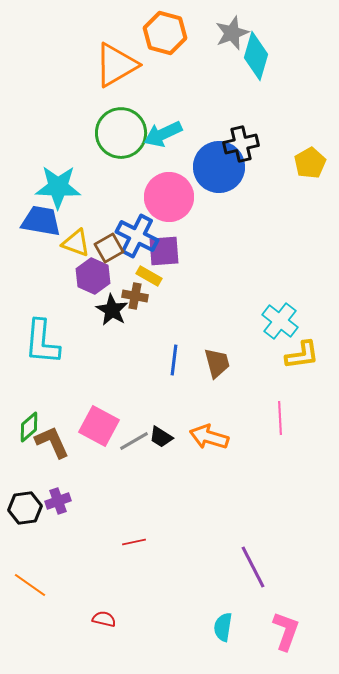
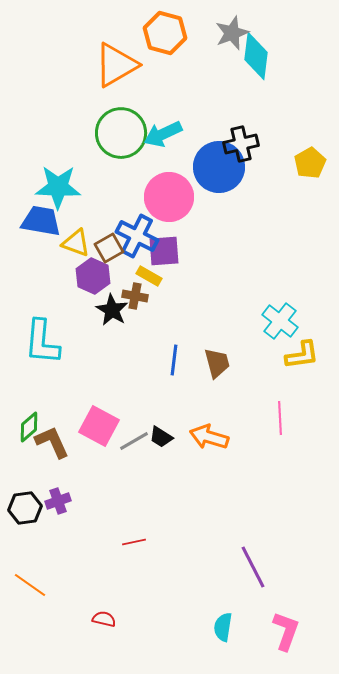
cyan diamond: rotated 9 degrees counterclockwise
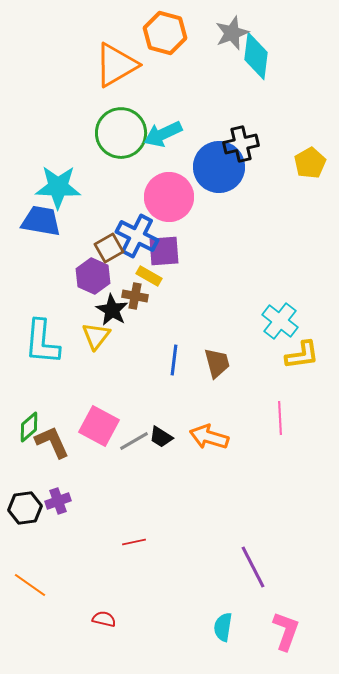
yellow triangle: moved 20 px right, 93 px down; rotated 48 degrees clockwise
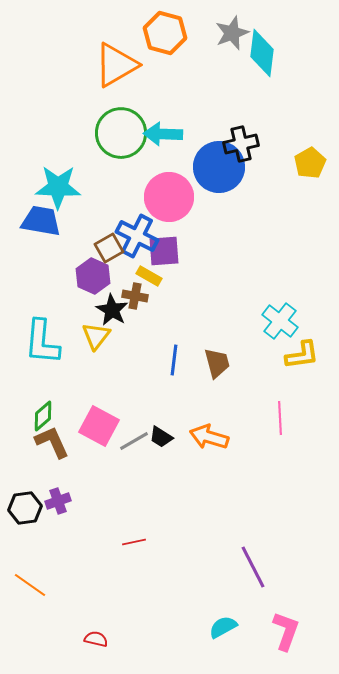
cyan diamond: moved 6 px right, 3 px up
cyan arrow: rotated 27 degrees clockwise
green diamond: moved 14 px right, 11 px up
red semicircle: moved 8 px left, 20 px down
cyan semicircle: rotated 52 degrees clockwise
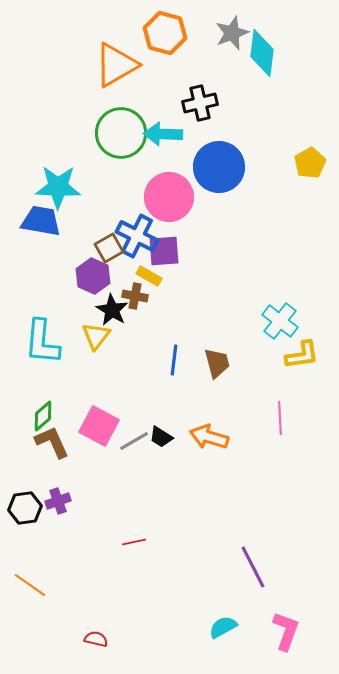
black cross: moved 41 px left, 41 px up
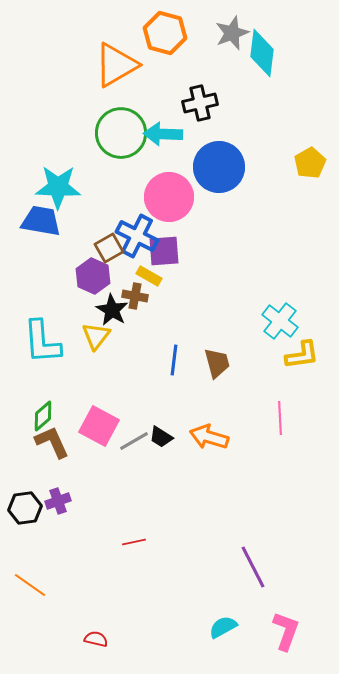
cyan L-shape: rotated 9 degrees counterclockwise
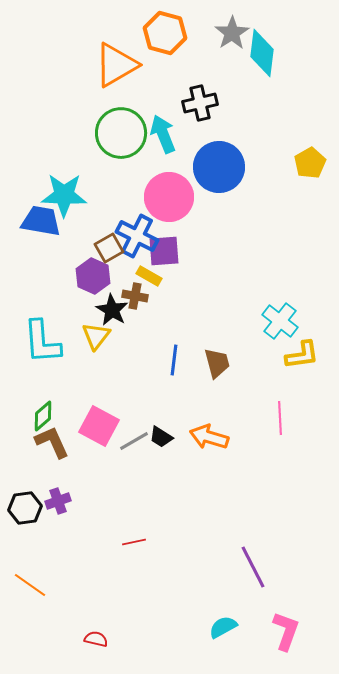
gray star: rotated 12 degrees counterclockwise
cyan arrow: rotated 66 degrees clockwise
cyan star: moved 6 px right, 8 px down
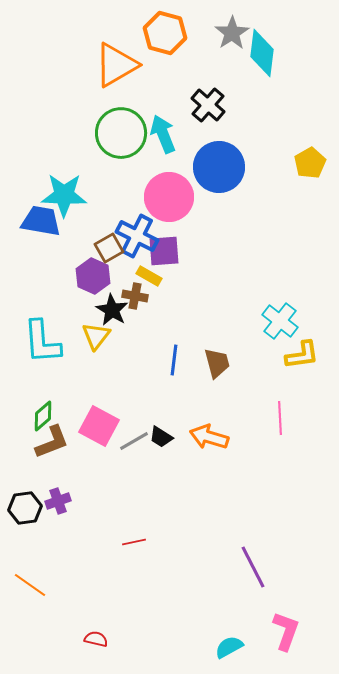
black cross: moved 8 px right, 2 px down; rotated 36 degrees counterclockwise
brown L-shape: rotated 93 degrees clockwise
cyan semicircle: moved 6 px right, 20 px down
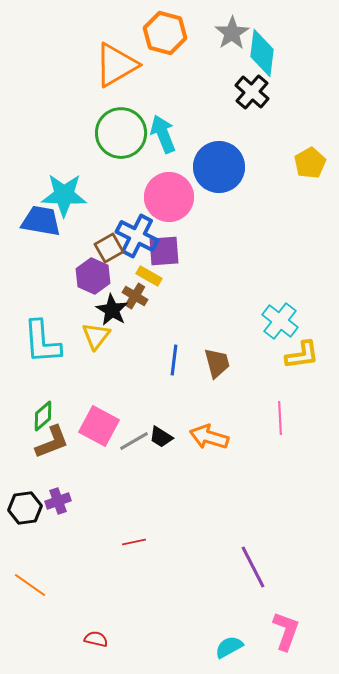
black cross: moved 44 px right, 13 px up
brown cross: rotated 20 degrees clockwise
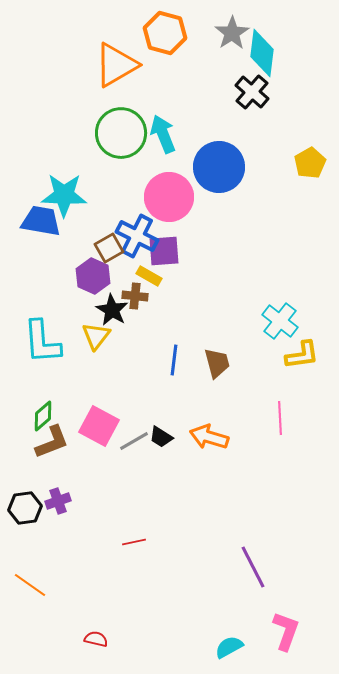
brown cross: rotated 25 degrees counterclockwise
